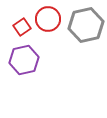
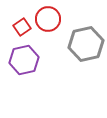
gray hexagon: moved 19 px down
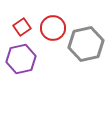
red circle: moved 5 px right, 9 px down
purple hexagon: moved 3 px left, 1 px up
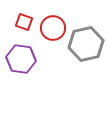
red square: moved 2 px right, 5 px up; rotated 36 degrees counterclockwise
purple hexagon: rotated 20 degrees clockwise
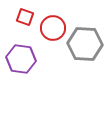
red square: moved 1 px right, 5 px up
gray hexagon: moved 1 px left; rotated 16 degrees clockwise
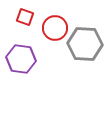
red circle: moved 2 px right
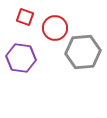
gray hexagon: moved 2 px left, 8 px down; rotated 8 degrees counterclockwise
purple hexagon: moved 1 px up
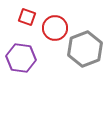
red square: moved 2 px right
gray hexagon: moved 2 px right, 3 px up; rotated 16 degrees counterclockwise
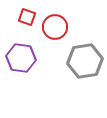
red circle: moved 1 px up
gray hexagon: moved 12 px down; rotated 12 degrees clockwise
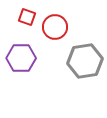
purple hexagon: rotated 8 degrees counterclockwise
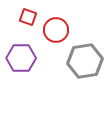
red square: moved 1 px right
red circle: moved 1 px right, 3 px down
